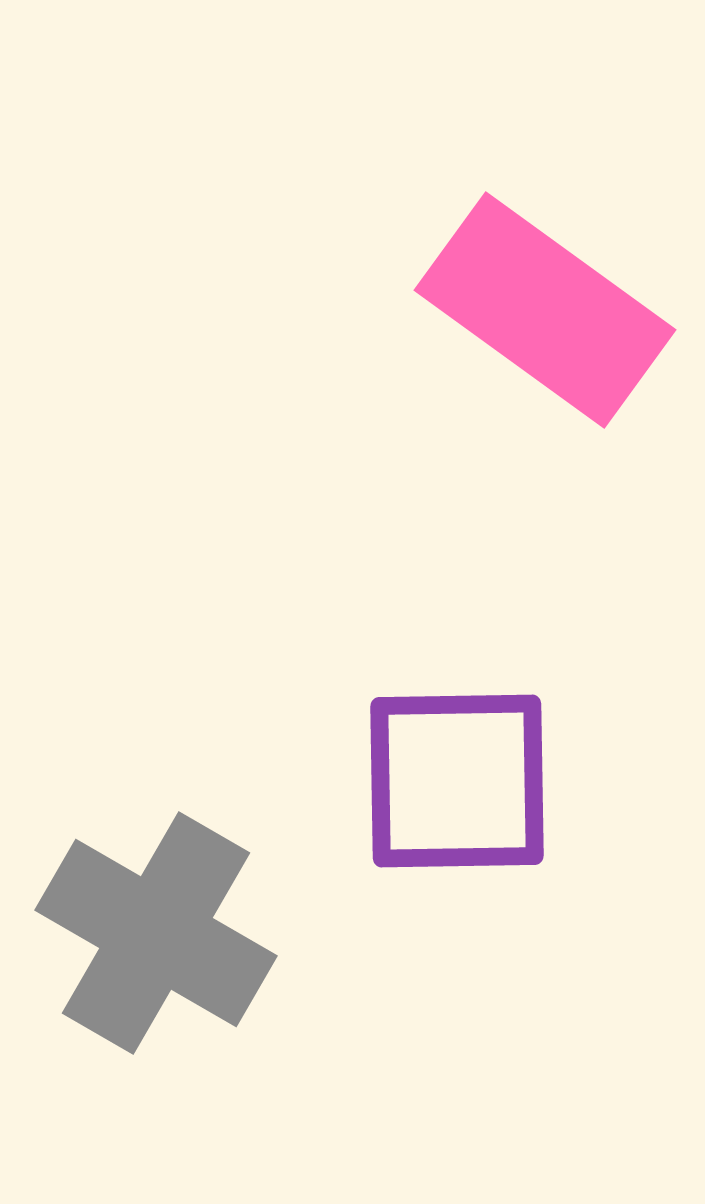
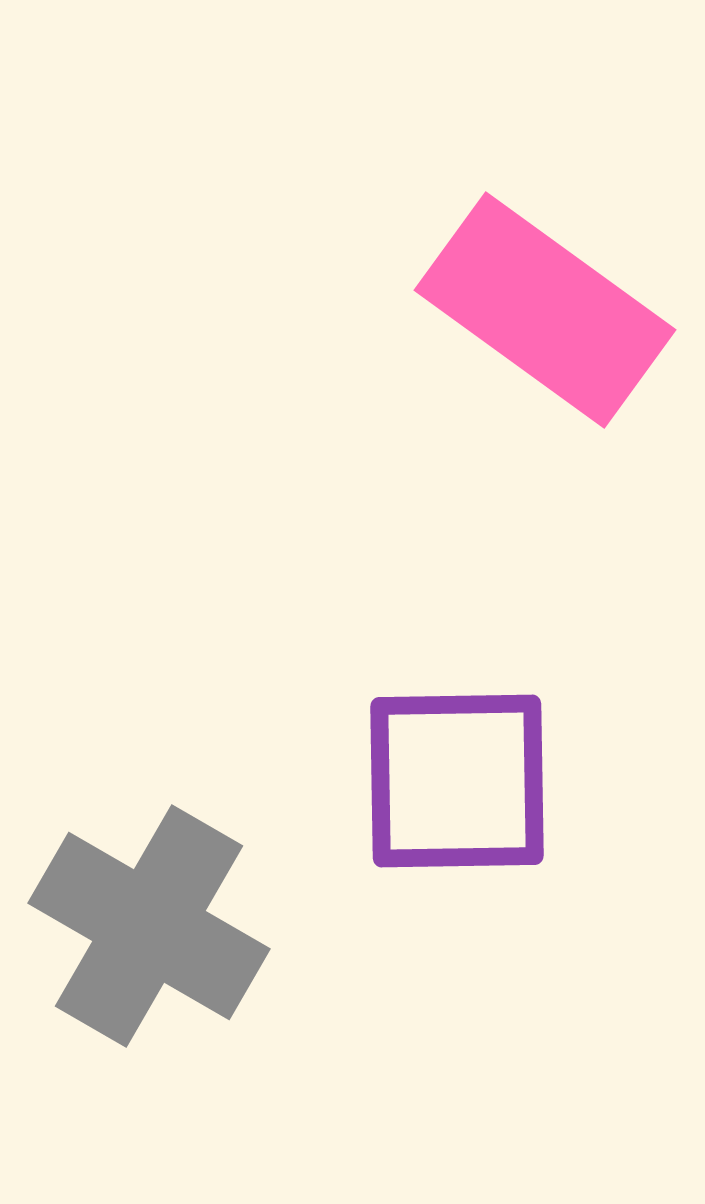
gray cross: moved 7 px left, 7 px up
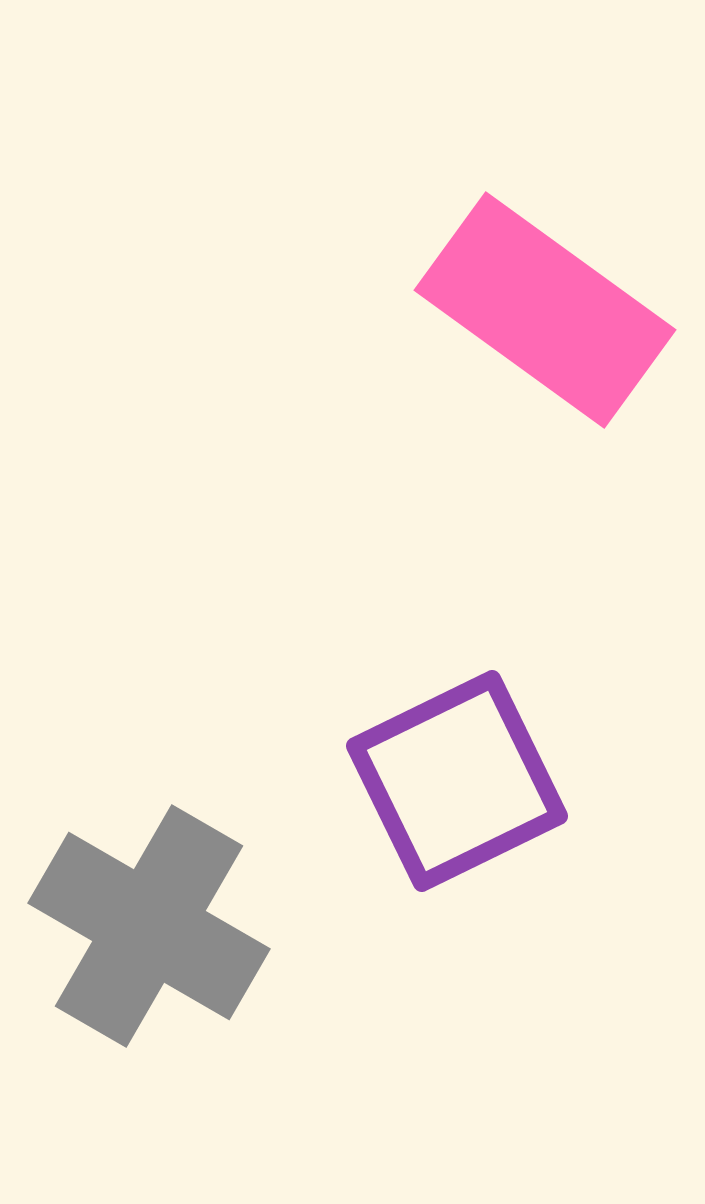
purple square: rotated 25 degrees counterclockwise
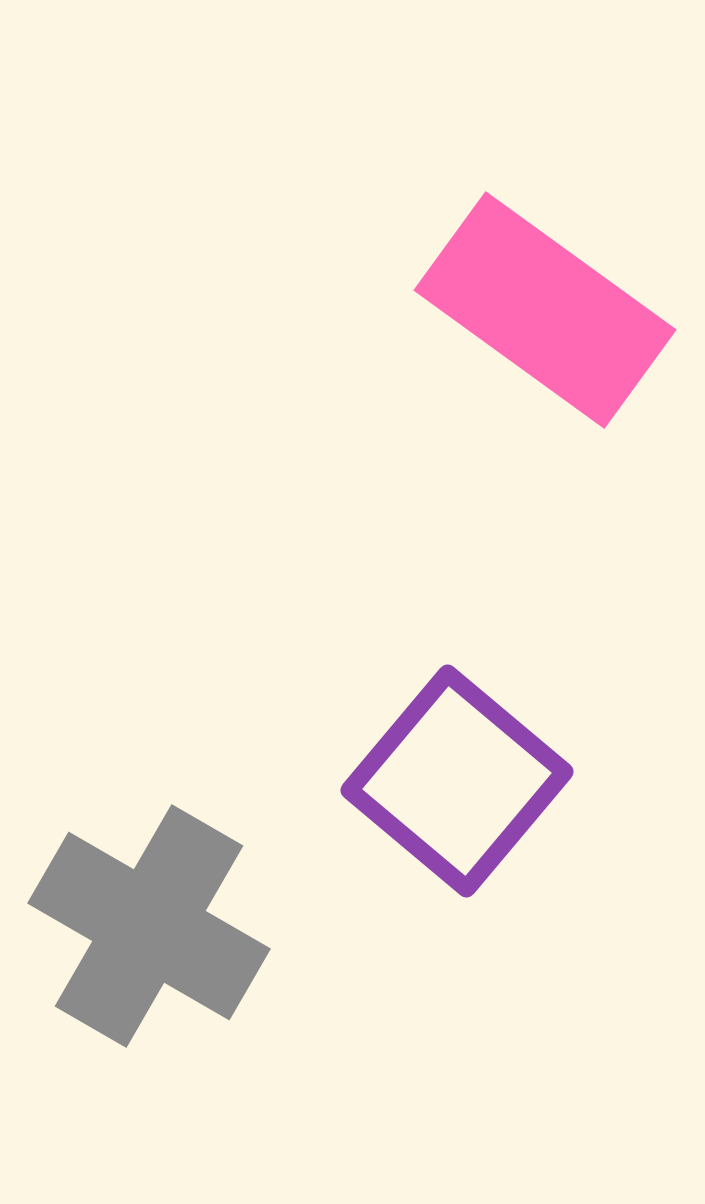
purple square: rotated 24 degrees counterclockwise
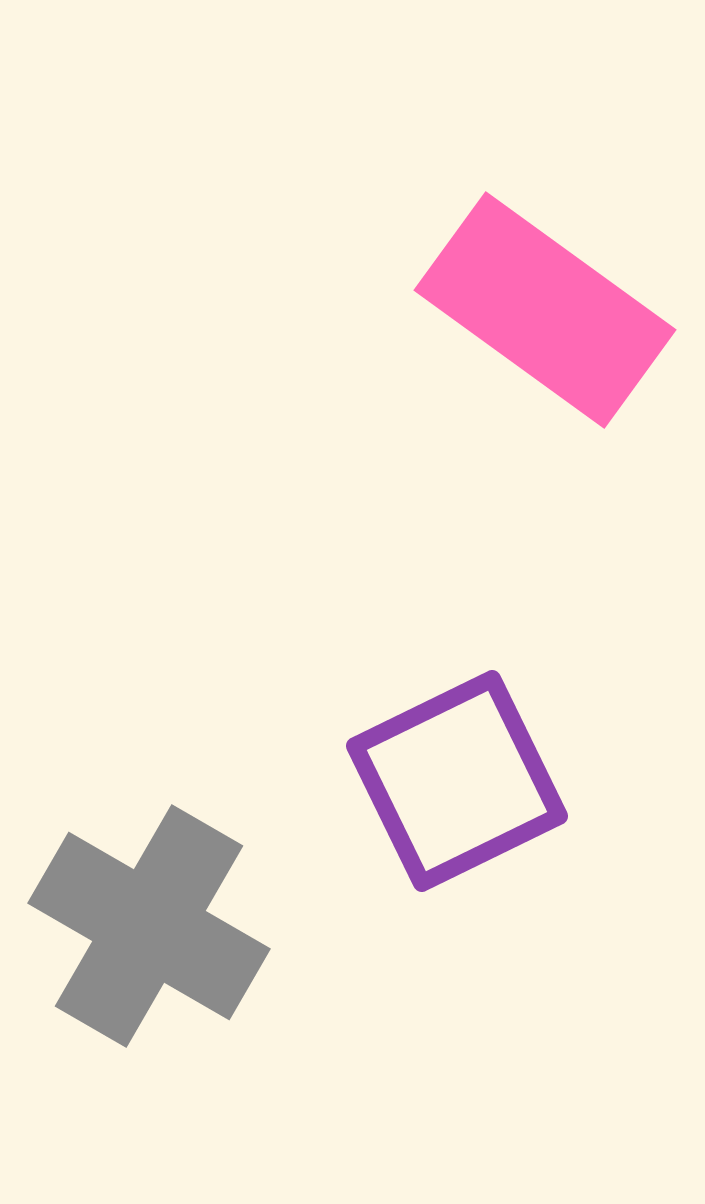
purple square: rotated 24 degrees clockwise
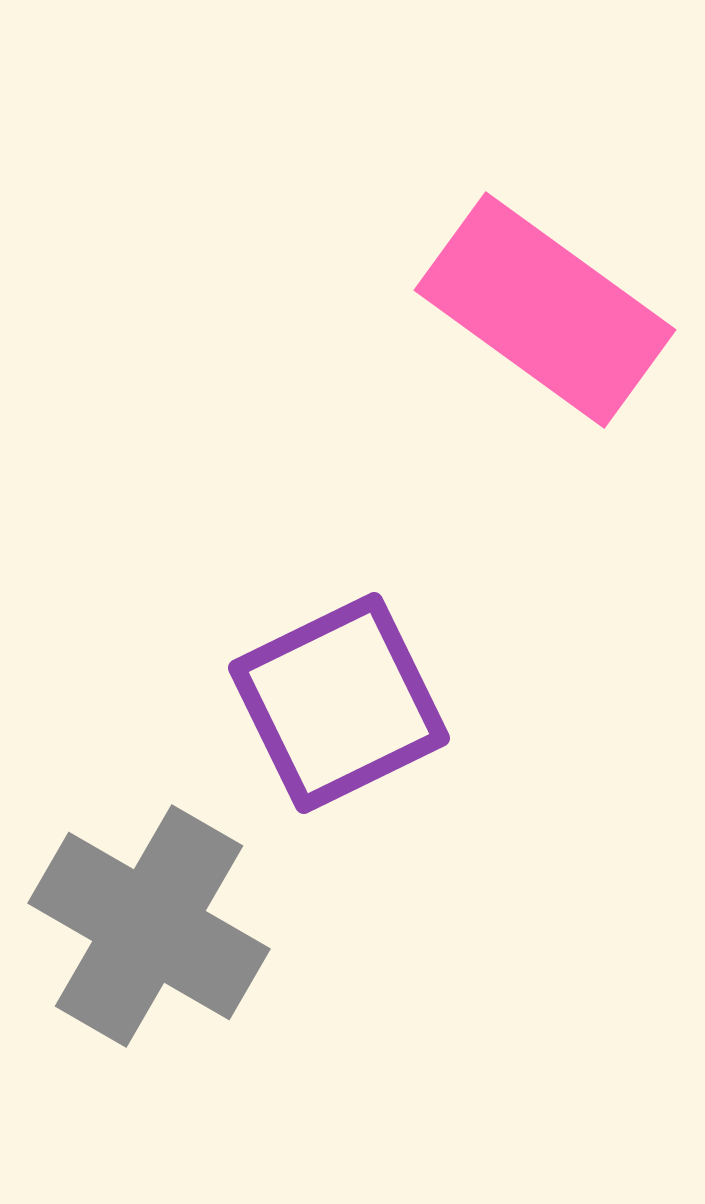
purple square: moved 118 px left, 78 px up
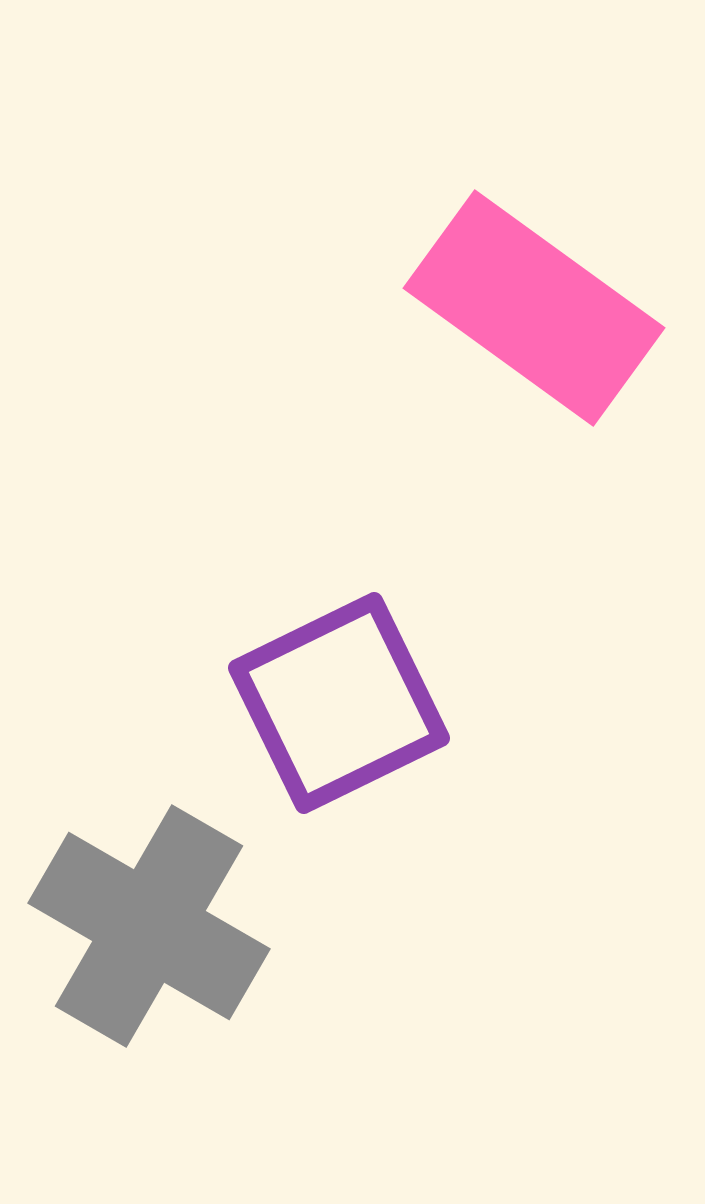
pink rectangle: moved 11 px left, 2 px up
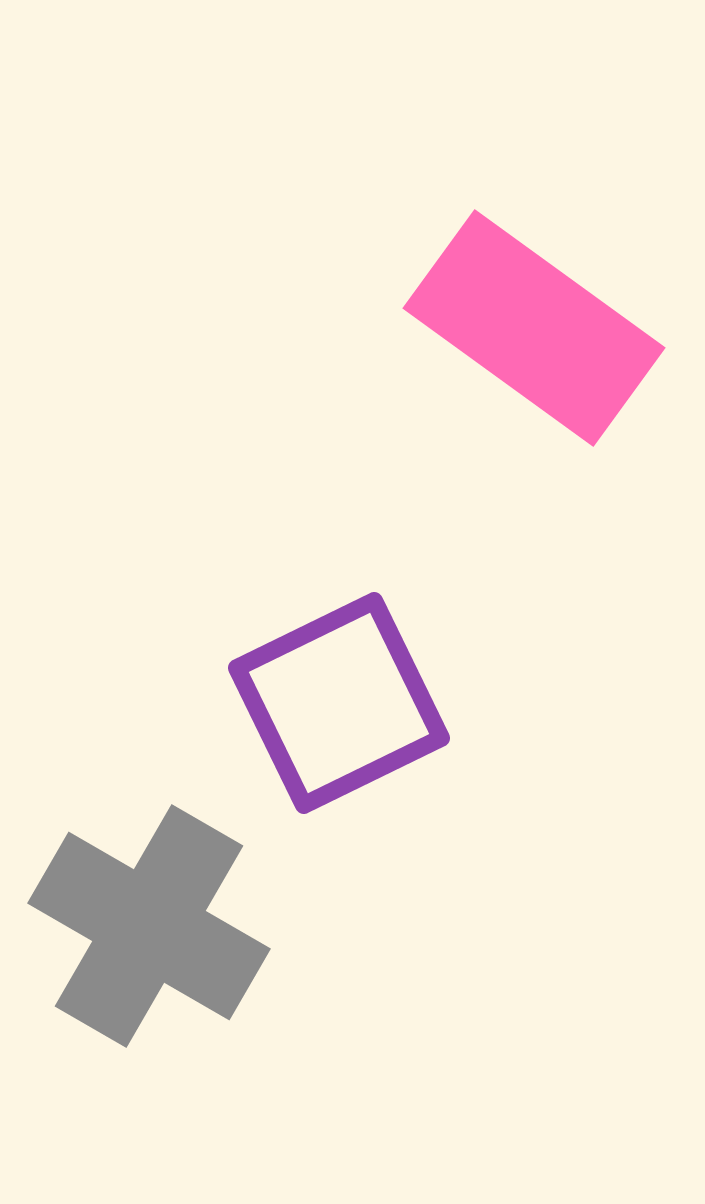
pink rectangle: moved 20 px down
